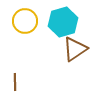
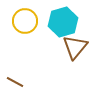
brown triangle: moved 2 px up; rotated 16 degrees counterclockwise
brown line: rotated 60 degrees counterclockwise
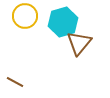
yellow circle: moved 5 px up
brown triangle: moved 4 px right, 4 px up
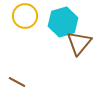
brown line: moved 2 px right
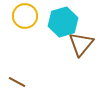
brown triangle: moved 2 px right, 1 px down
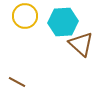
cyan hexagon: rotated 12 degrees clockwise
brown triangle: rotated 28 degrees counterclockwise
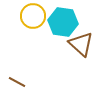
yellow circle: moved 8 px right
cyan hexagon: rotated 12 degrees clockwise
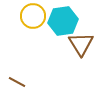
cyan hexagon: moved 1 px up; rotated 16 degrees counterclockwise
brown triangle: rotated 16 degrees clockwise
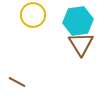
yellow circle: moved 1 px up
cyan hexagon: moved 15 px right
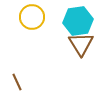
yellow circle: moved 1 px left, 2 px down
brown line: rotated 36 degrees clockwise
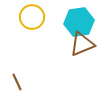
cyan hexagon: moved 1 px right, 1 px down
brown triangle: moved 1 px right; rotated 40 degrees clockwise
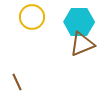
cyan hexagon: rotated 8 degrees clockwise
